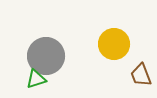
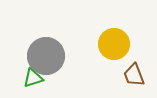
brown trapezoid: moved 7 px left
green triangle: moved 3 px left, 1 px up
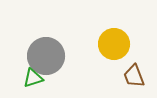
brown trapezoid: moved 1 px down
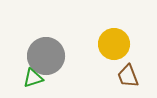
brown trapezoid: moved 6 px left
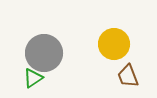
gray circle: moved 2 px left, 3 px up
green triangle: rotated 15 degrees counterclockwise
